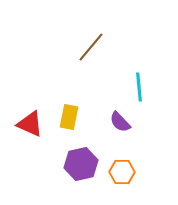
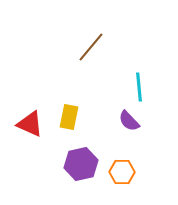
purple semicircle: moved 9 px right, 1 px up
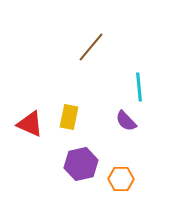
purple semicircle: moved 3 px left
orange hexagon: moved 1 px left, 7 px down
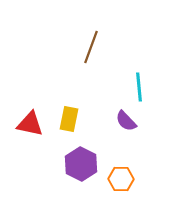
brown line: rotated 20 degrees counterclockwise
yellow rectangle: moved 2 px down
red triangle: rotated 12 degrees counterclockwise
purple hexagon: rotated 20 degrees counterclockwise
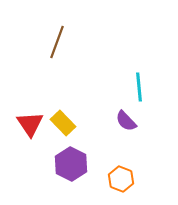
brown line: moved 34 px left, 5 px up
yellow rectangle: moved 6 px left, 4 px down; rotated 55 degrees counterclockwise
red triangle: rotated 44 degrees clockwise
purple hexagon: moved 10 px left
orange hexagon: rotated 20 degrees clockwise
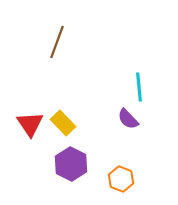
purple semicircle: moved 2 px right, 2 px up
